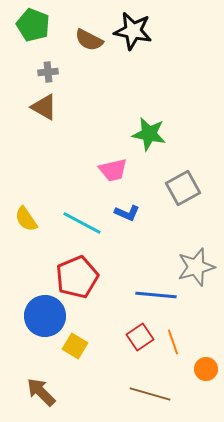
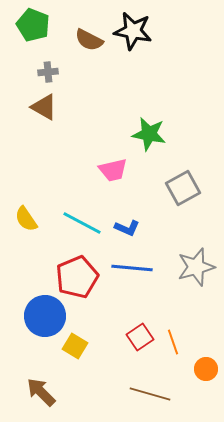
blue L-shape: moved 15 px down
blue line: moved 24 px left, 27 px up
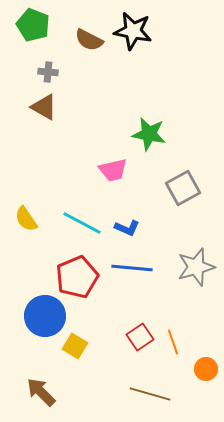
gray cross: rotated 12 degrees clockwise
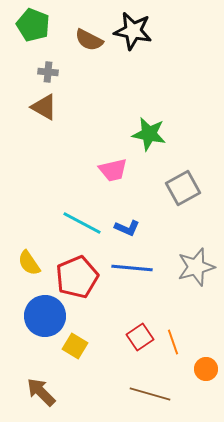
yellow semicircle: moved 3 px right, 44 px down
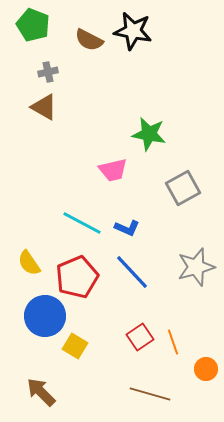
gray cross: rotated 18 degrees counterclockwise
blue line: moved 4 px down; rotated 42 degrees clockwise
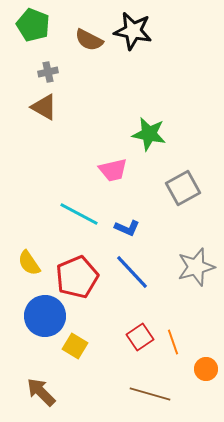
cyan line: moved 3 px left, 9 px up
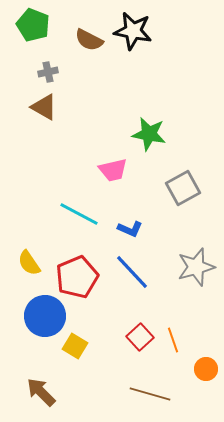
blue L-shape: moved 3 px right, 1 px down
red square: rotated 8 degrees counterclockwise
orange line: moved 2 px up
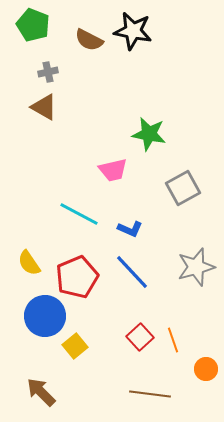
yellow square: rotated 20 degrees clockwise
brown line: rotated 9 degrees counterclockwise
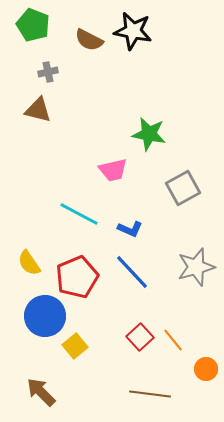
brown triangle: moved 6 px left, 3 px down; rotated 16 degrees counterclockwise
orange line: rotated 20 degrees counterclockwise
